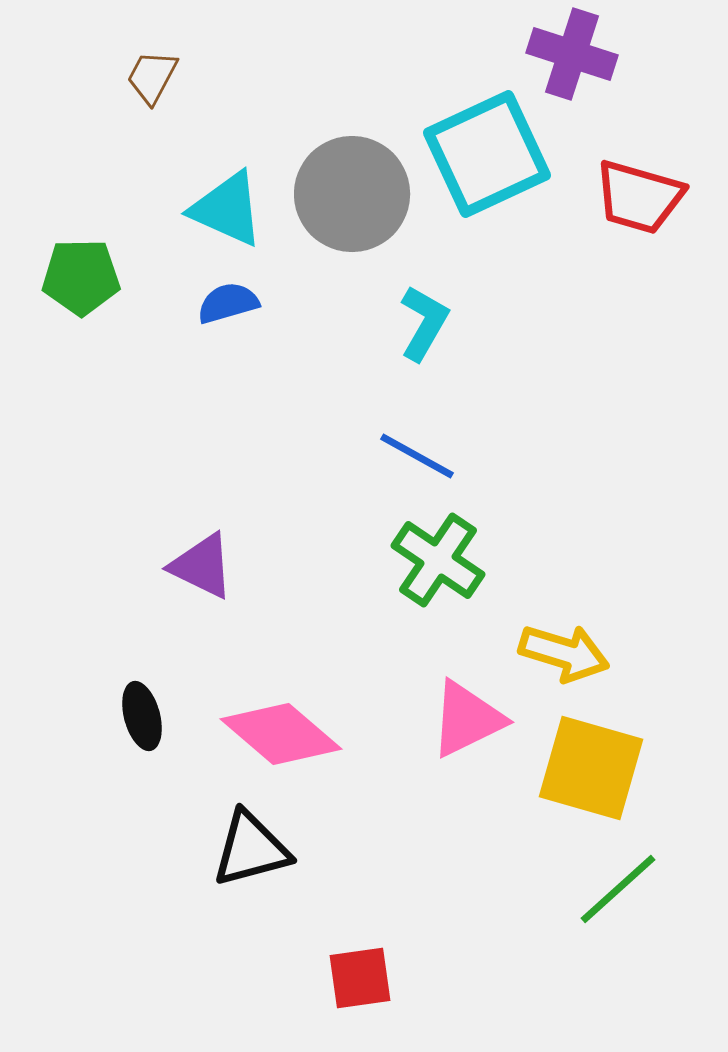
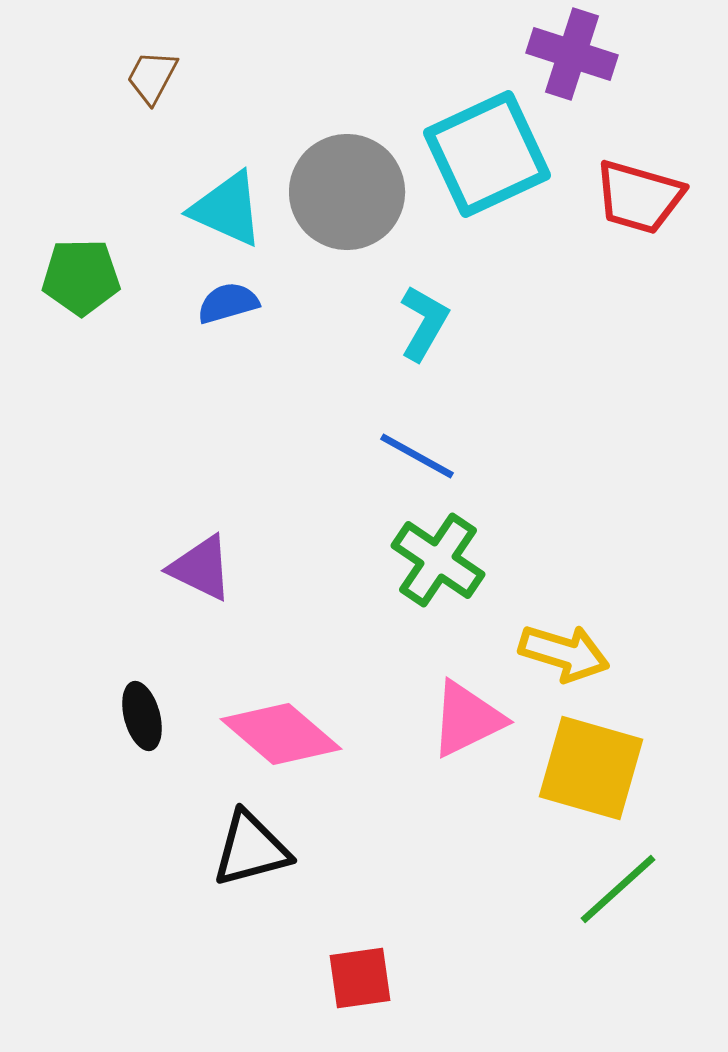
gray circle: moved 5 px left, 2 px up
purple triangle: moved 1 px left, 2 px down
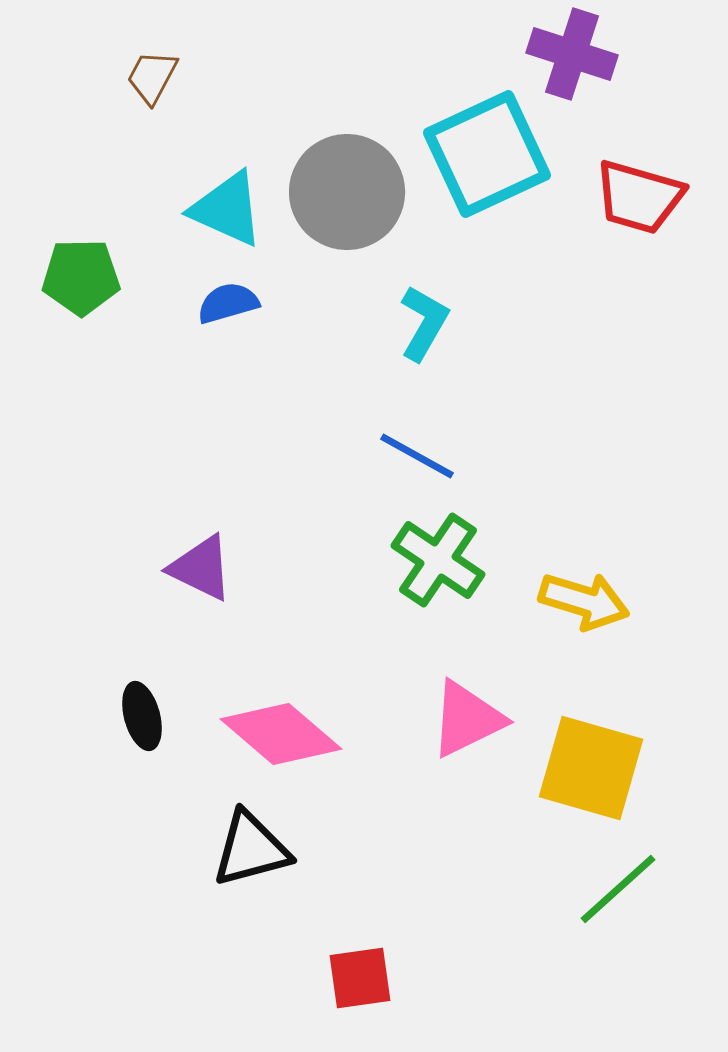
yellow arrow: moved 20 px right, 52 px up
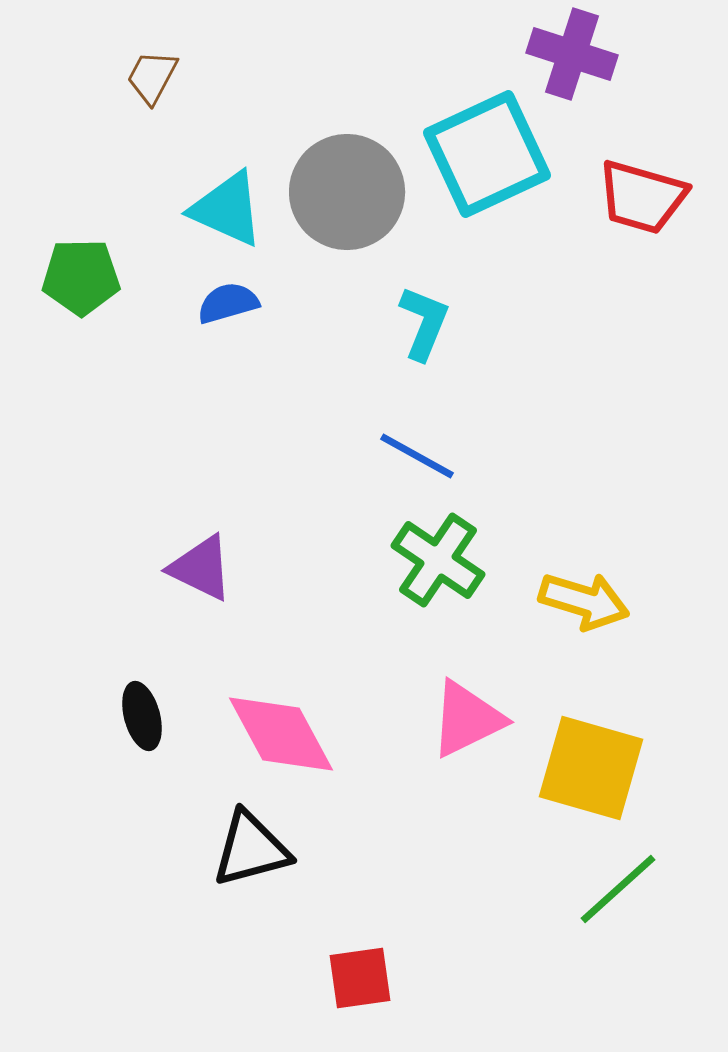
red trapezoid: moved 3 px right
cyan L-shape: rotated 8 degrees counterclockwise
pink diamond: rotated 21 degrees clockwise
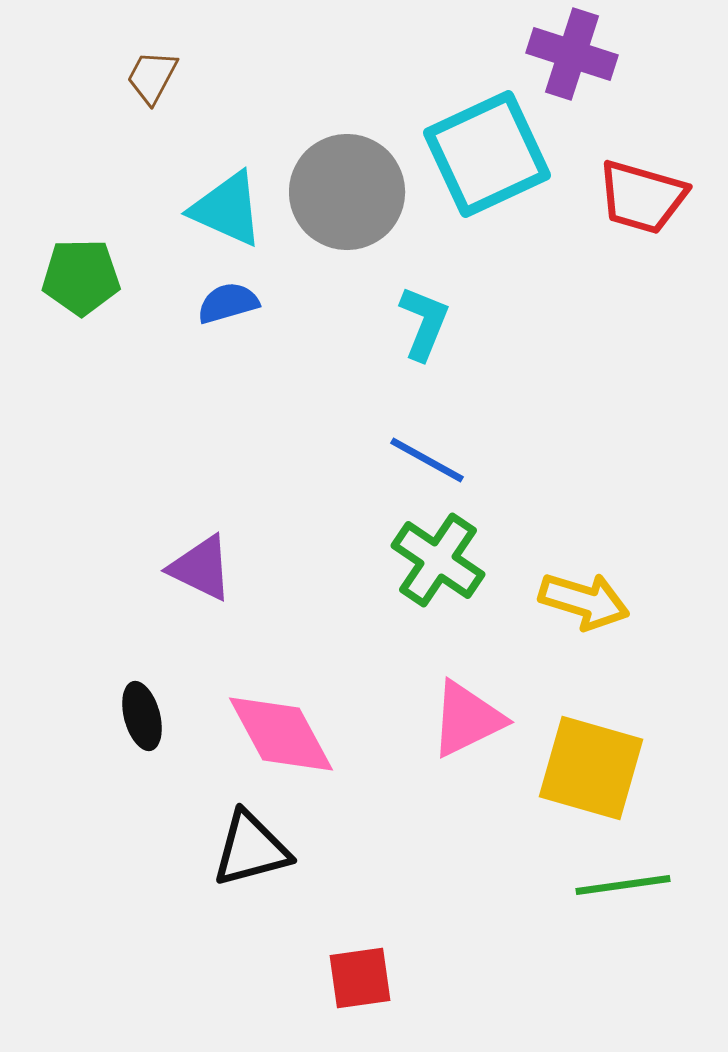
blue line: moved 10 px right, 4 px down
green line: moved 5 px right, 4 px up; rotated 34 degrees clockwise
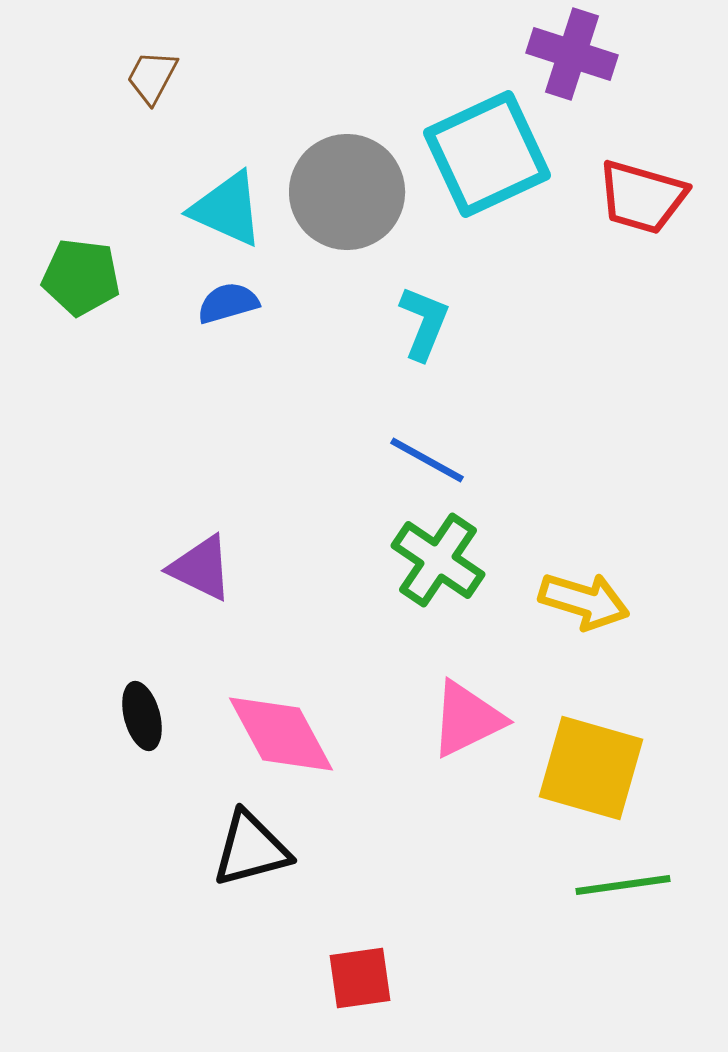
green pentagon: rotated 8 degrees clockwise
